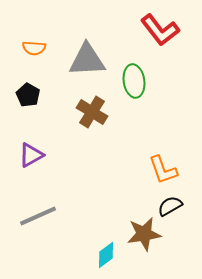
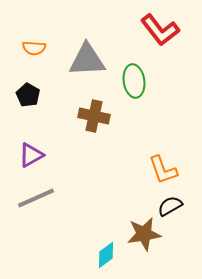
brown cross: moved 2 px right, 4 px down; rotated 20 degrees counterclockwise
gray line: moved 2 px left, 18 px up
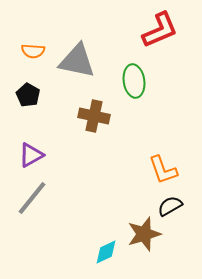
red L-shape: rotated 75 degrees counterclockwise
orange semicircle: moved 1 px left, 3 px down
gray triangle: moved 10 px left, 1 px down; rotated 15 degrees clockwise
gray line: moved 4 px left; rotated 27 degrees counterclockwise
brown star: rotated 8 degrees counterclockwise
cyan diamond: moved 3 px up; rotated 12 degrees clockwise
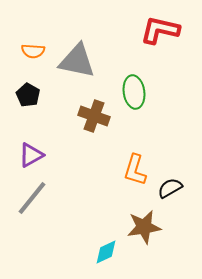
red L-shape: rotated 144 degrees counterclockwise
green ellipse: moved 11 px down
brown cross: rotated 8 degrees clockwise
orange L-shape: moved 28 px left; rotated 36 degrees clockwise
black semicircle: moved 18 px up
brown star: moved 7 px up; rotated 8 degrees clockwise
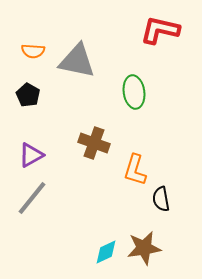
brown cross: moved 27 px down
black semicircle: moved 9 px left, 11 px down; rotated 70 degrees counterclockwise
brown star: moved 21 px down
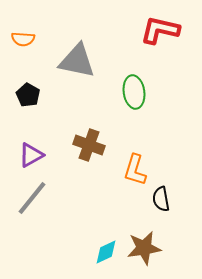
orange semicircle: moved 10 px left, 12 px up
brown cross: moved 5 px left, 2 px down
